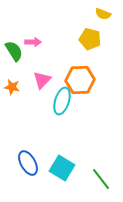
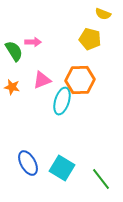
pink triangle: rotated 24 degrees clockwise
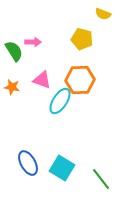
yellow pentagon: moved 8 px left
pink triangle: rotated 42 degrees clockwise
cyan ellipse: moved 2 px left; rotated 16 degrees clockwise
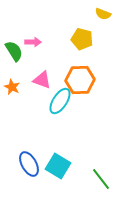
orange star: rotated 14 degrees clockwise
blue ellipse: moved 1 px right, 1 px down
cyan square: moved 4 px left, 2 px up
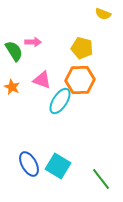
yellow pentagon: moved 9 px down
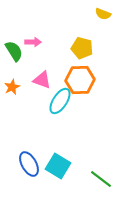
orange star: rotated 21 degrees clockwise
green line: rotated 15 degrees counterclockwise
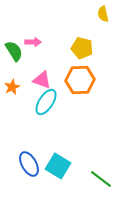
yellow semicircle: rotated 56 degrees clockwise
cyan ellipse: moved 14 px left, 1 px down
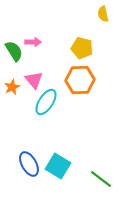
pink triangle: moved 8 px left; rotated 30 degrees clockwise
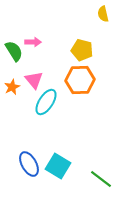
yellow pentagon: moved 2 px down
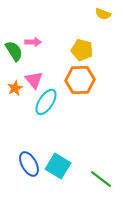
yellow semicircle: rotated 56 degrees counterclockwise
orange star: moved 3 px right, 1 px down
